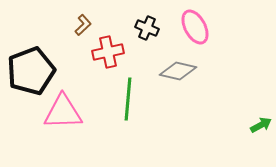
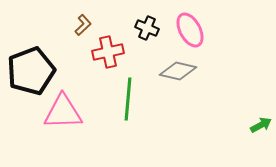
pink ellipse: moved 5 px left, 3 px down
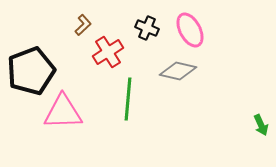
red cross: rotated 20 degrees counterclockwise
green arrow: rotated 95 degrees clockwise
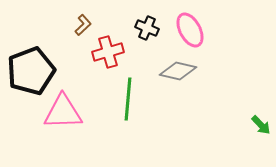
red cross: rotated 16 degrees clockwise
green arrow: rotated 20 degrees counterclockwise
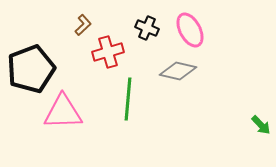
black pentagon: moved 2 px up
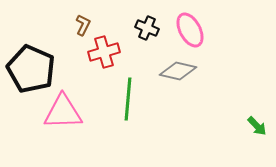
brown L-shape: rotated 20 degrees counterclockwise
red cross: moved 4 px left
black pentagon: rotated 27 degrees counterclockwise
green arrow: moved 4 px left, 1 px down
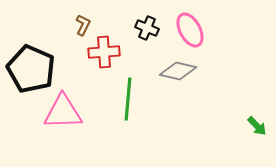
red cross: rotated 12 degrees clockwise
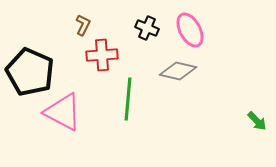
red cross: moved 2 px left, 3 px down
black pentagon: moved 1 px left, 3 px down
pink triangle: rotated 30 degrees clockwise
green arrow: moved 5 px up
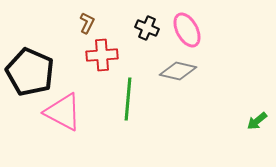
brown L-shape: moved 4 px right, 2 px up
pink ellipse: moved 3 px left
green arrow: rotated 95 degrees clockwise
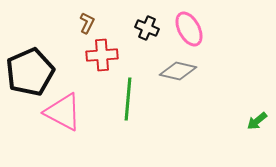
pink ellipse: moved 2 px right, 1 px up
black pentagon: rotated 24 degrees clockwise
